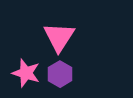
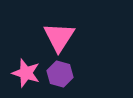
purple hexagon: rotated 15 degrees counterclockwise
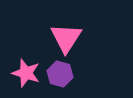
pink triangle: moved 7 px right, 1 px down
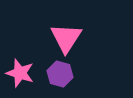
pink star: moved 6 px left
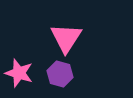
pink star: moved 1 px left
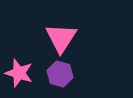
pink triangle: moved 5 px left
